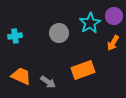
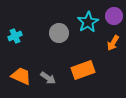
cyan star: moved 2 px left, 1 px up
cyan cross: rotated 16 degrees counterclockwise
gray arrow: moved 4 px up
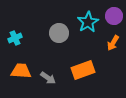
cyan cross: moved 2 px down
orange trapezoid: moved 5 px up; rotated 20 degrees counterclockwise
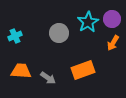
purple circle: moved 2 px left, 3 px down
cyan cross: moved 2 px up
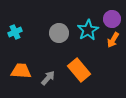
cyan star: moved 8 px down
cyan cross: moved 4 px up
orange arrow: moved 3 px up
orange rectangle: moved 4 px left; rotated 70 degrees clockwise
gray arrow: rotated 84 degrees counterclockwise
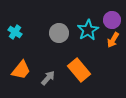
purple circle: moved 1 px down
cyan cross: rotated 32 degrees counterclockwise
orange trapezoid: moved 1 px up; rotated 125 degrees clockwise
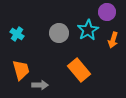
purple circle: moved 5 px left, 8 px up
cyan cross: moved 2 px right, 2 px down
orange arrow: rotated 14 degrees counterclockwise
orange trapezoid: rotated 55 degrees counterclockwise
gray arrow: moved 8 px left, 7 px down; rotated 49 degrees clockwise
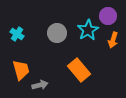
purple circle: moved 1 px right, 4 px down
gray circle: moved 2 px left
gray arrow: rotated 14 degrees counterclockwise
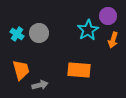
gray circle: moved 18 px left
orange rectangle: rotated 45 degrees counterclockwise
